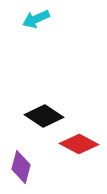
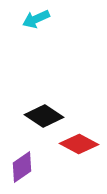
purple diamond: moved 1 px right; rotated 40 degrees clockwise
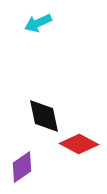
cyan arrow: moved 2 px right, 4 px down
black diamond: rotated 45 degrees clockwise
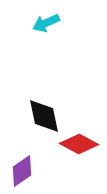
cyan arrow: moved 8 px right
purple diamond: moved 4 px down
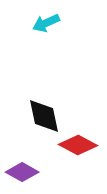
red diamond: moved 1 px left, 1 px down
purple diamond: moved 1 px down; rotated 64 degrees clockwise
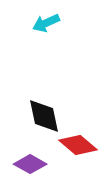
red diamond: rotated 12 degrees clockwise
purple diamond: moved 8 px right, 8 px up
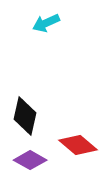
black diamond: moved 19 px left; rotated 24 degrees clockwise
purple diamond: moved 4 px up
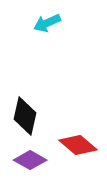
cyan arrow: moved 1 px right
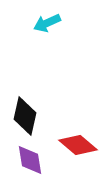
purple diamond: rotated 52 degrees clockwise
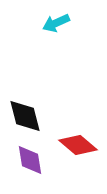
cyan arrow: moved 9 px right
black diamond: rotated 27 degrees counterclockwise
